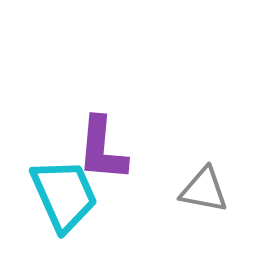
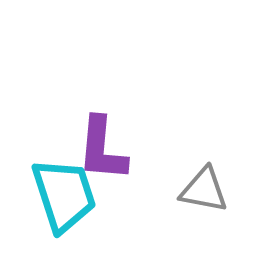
cyan trapezoid: rotated 6 degrees clockwise
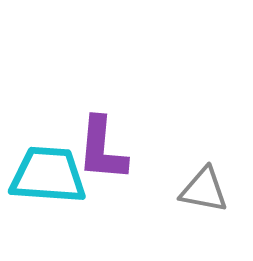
cyan trapezoid: moved 16 px left, 20 px up; rotated 68 degrees counterclockwise
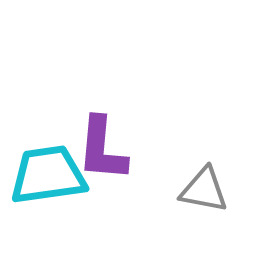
cyan trapezoid: rotated 12 degrees counterclockwise
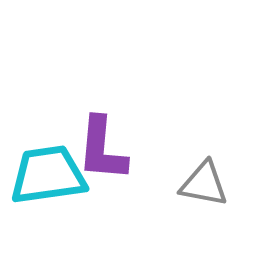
gray triangle: moved 6 px up
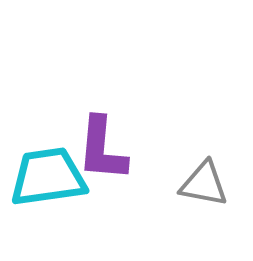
cyan trapezoid: moved 2 px down
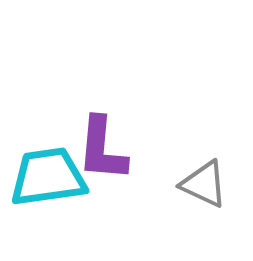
gray triangle: rotated 14 degrees clockwise
